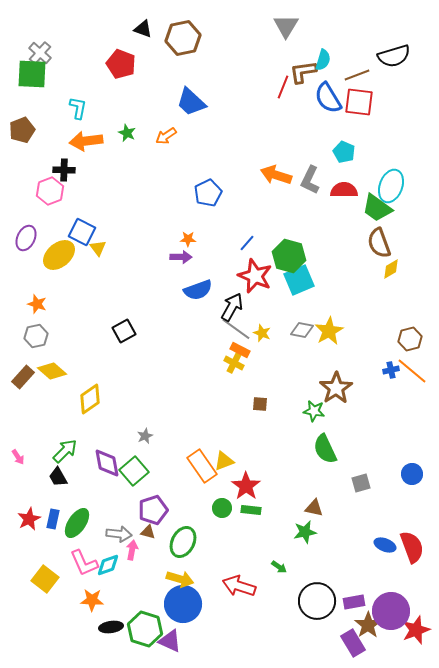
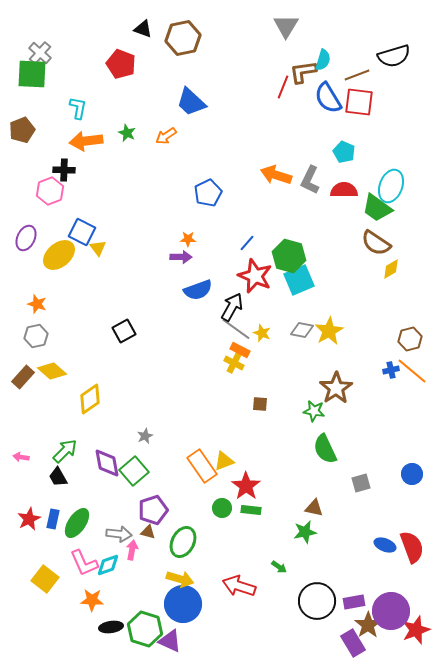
brown semicircle at (379, 243): moved 3 px left; rotated 36 degrees counterclockwise
pink arrow at (18, 457): moved 3 px right; rotated 133 degrees clockwise
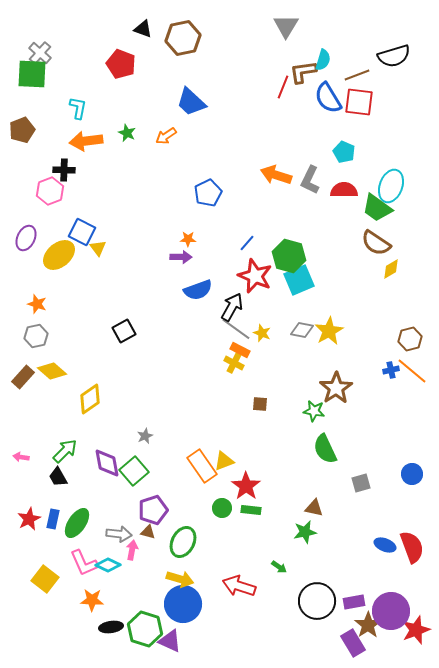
cyan diamond at (108, 565): rotated 45 degrees clockwise
